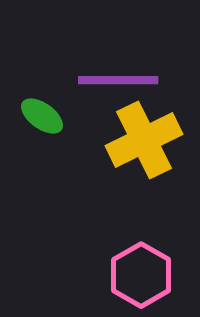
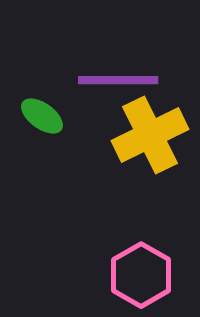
yellow cross: moved 6 px right, 5 px up
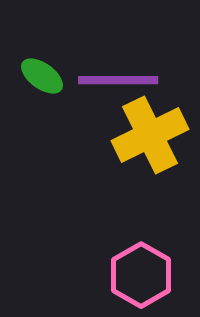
green ellipse: moved 40 px up
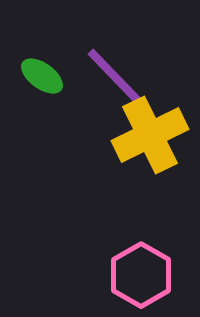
purple line: rotated 46 degrees clockwise
